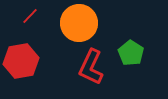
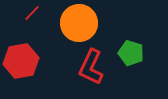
red line: moved 2 px right, 3 px up
green pentagon: rotated 15 degrees counterclockwise
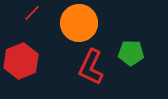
green pentagon: rotated 15 degrees counterclockwise
red hexagon: rotated 12 degrees counterclockwise
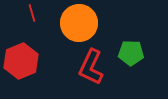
red line: rotated 60 degrees counterclockwise
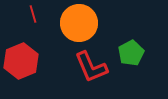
red line: moved 1 px right, 1 px down
green pentagon: rotated 30 degrees counterclockwise
red L-shape: rotated 48 degrees counterclockwise
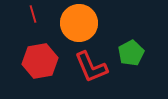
red hexagon: moved 19 px right; rotated 12 degrees clockwise
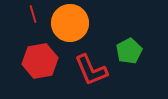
orange circle: moved 9 px left
green pentagon: moved 2 px left, 2 px up
red L-shape: moved 3 px down
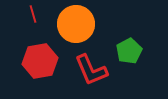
orange circle: moved 6 px right, 1 px down
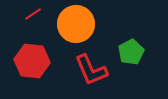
red line: rotated 72 degrees clockwise
green pentagon: moved 2 px right, 1 px down
red hexagon: moved 8 px left; rotated 16 degrees clockwise
